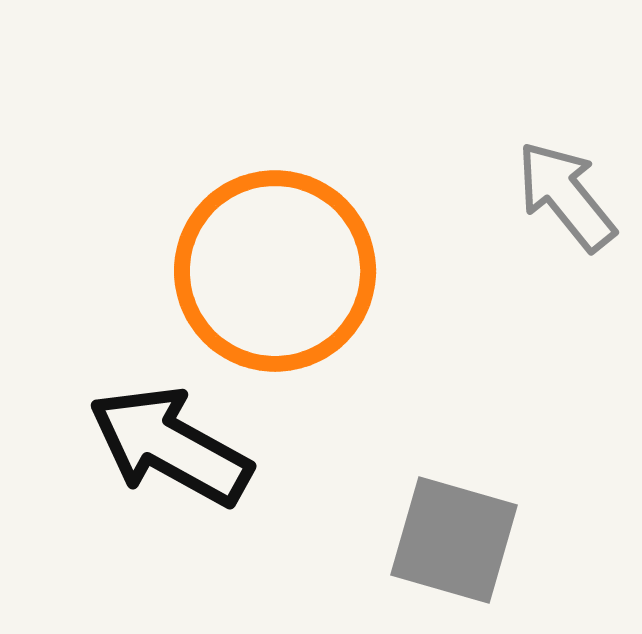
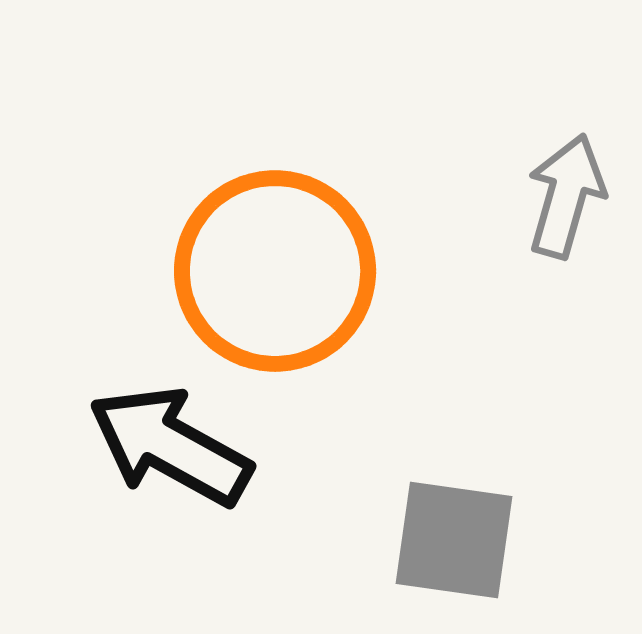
gray arrow: rotated 55 degrees clockwise
gray square: rotated 8 degrees counterclockwise
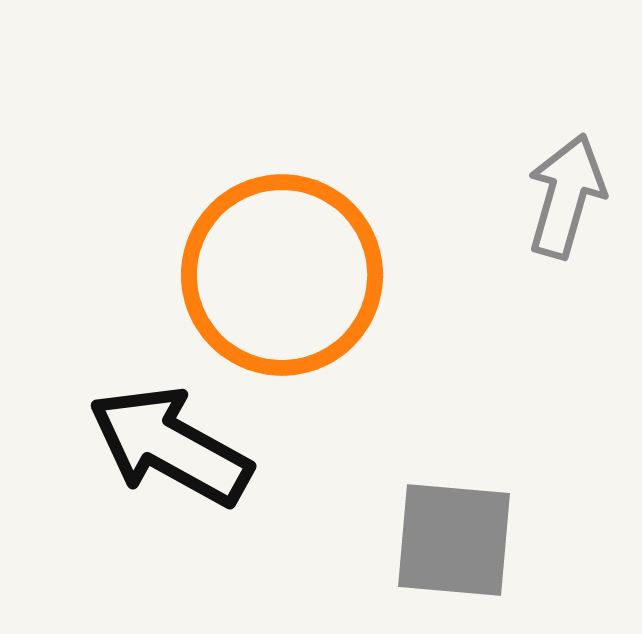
orange circle: moved 7 px right, 4 px down
gray square: rotated 3 degrees counterclockwise
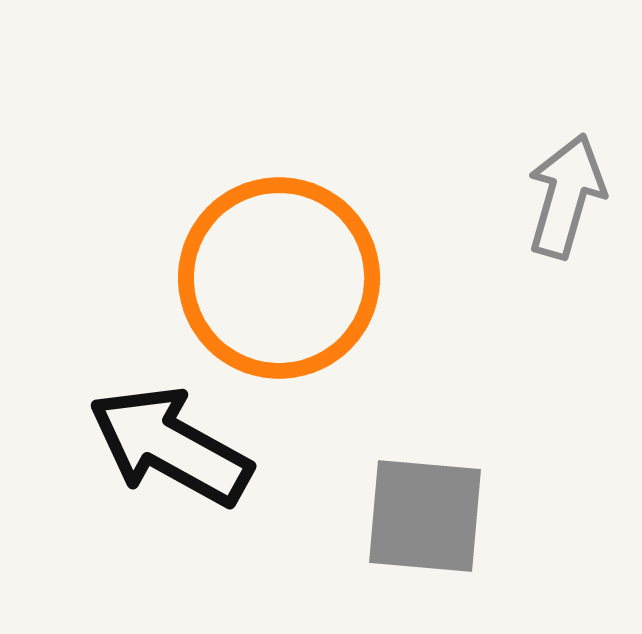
orange circle: moved 3 px left, 3 px down
gray square: moved 29 px left, 24 px up
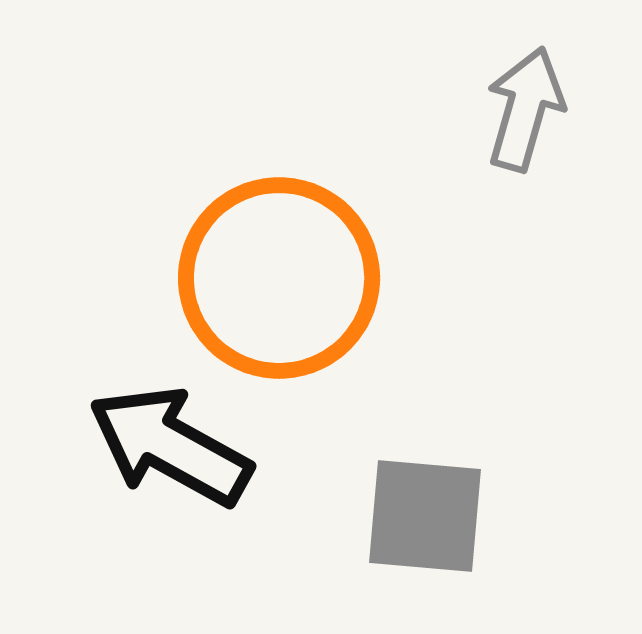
gray arrow: moved 41 px left, 87 px up
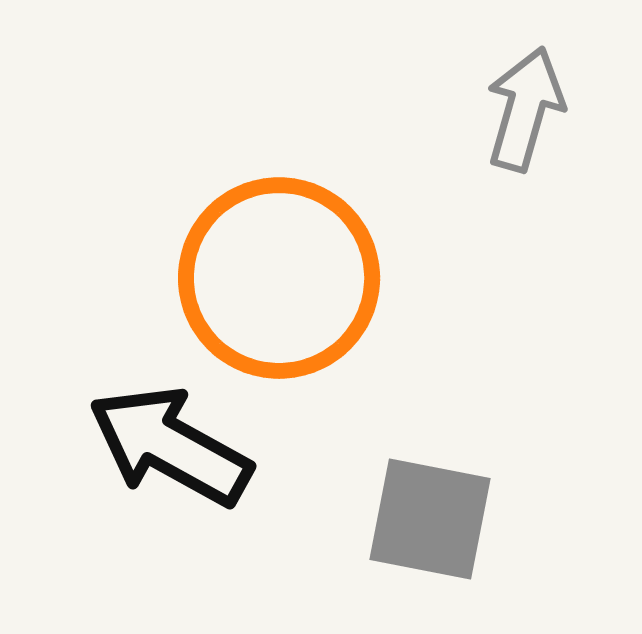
gray square: moved 5 px right, 3 px down; rotated 6 degrees clockwise
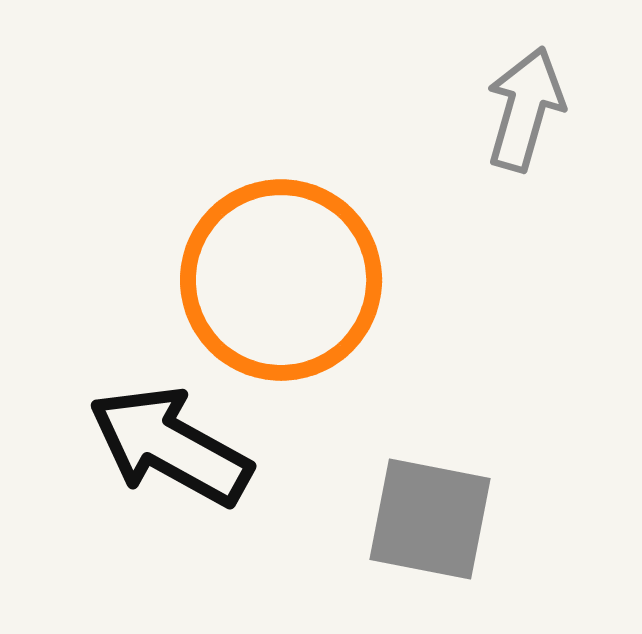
orange circle: moved 2 px right, 2 px down
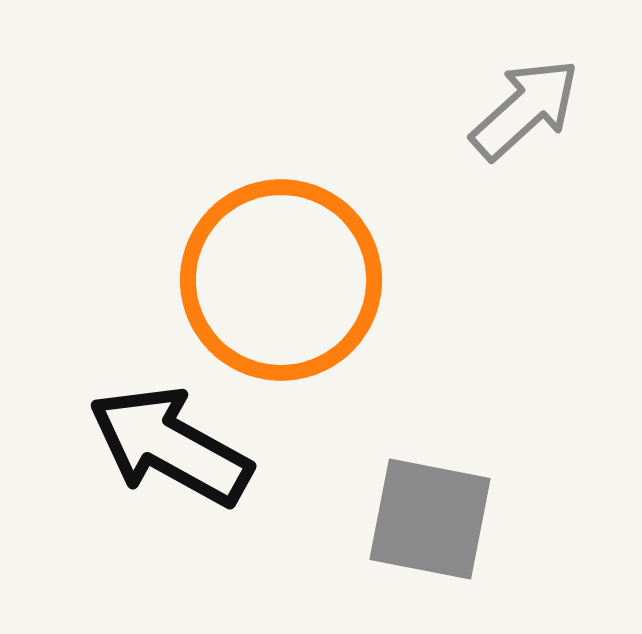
gray arrow: rotated 32 degrees clockwise
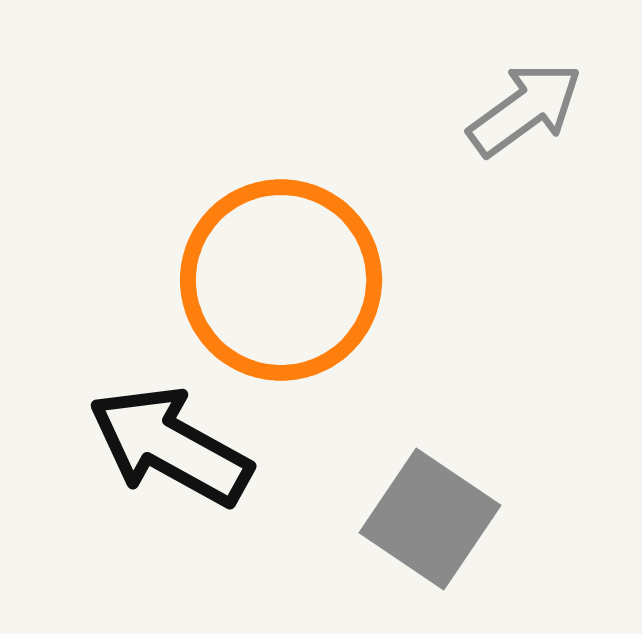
gray arrow: rotated 6 degrees clockwise
gray square: rotated 23 degrees clockwise
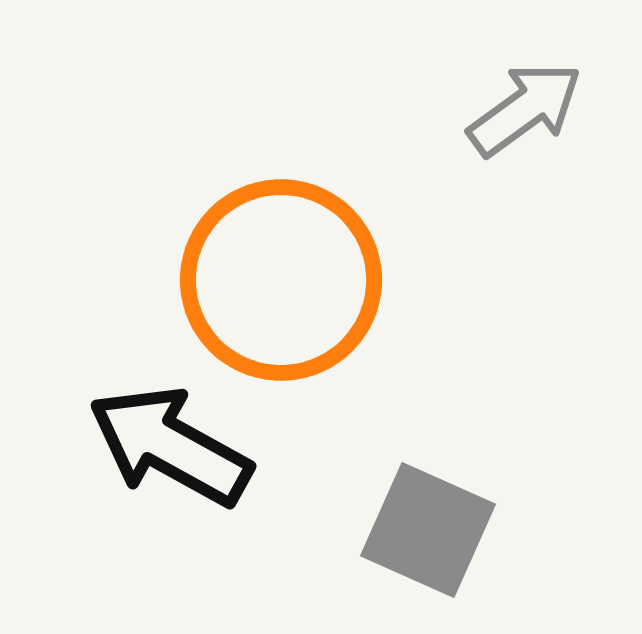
gray square: moved 2 px left, 11 px down; rotated 10 degrees counterclockwise
